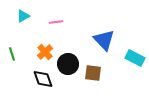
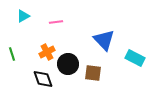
orange cross: moved 2 px right; rotated 14 degrees clockwise
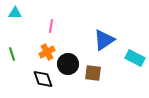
cyan triangle: moved 8 px left, 3 px up; rotated 32 degrees clockwise
pink line: moved 5 px left, 4 px down; rotated 72 degrees counterclockwise
blue triangle: rotated 40 degrees clockwise
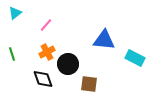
cyan triangle: rotated 40 degrees counterclockwise
pink line: moved 5 px left, 1 px up; rotated 32 degrees clockwise
blue triangle: rotated 40 degrees clockwise
brown square: moved 4 px left, 11 px down
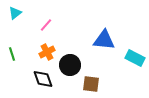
black circle: moved 2 px right, 1 px down
brown square: moved 2 px right
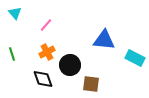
cyan triangle: rotated 32 degrees counterclockwise
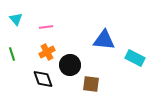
cyan triangle: moved 1 px right, 6 px down
pink line: moved 2 px down; rotated 40 degrees clockwise
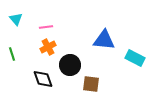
orange cross: moved 1 px right, 5 px up
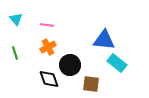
pink line: moved 1 px right, 2 px up; rotated 16 degrees clockwise
green line: moved 3 px right, 1 px up
cyan rectangle: moved 18 px left, 5 px down; rotated 12 degrees clockwise
black diamond: moved 6 px right
